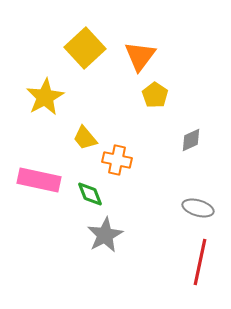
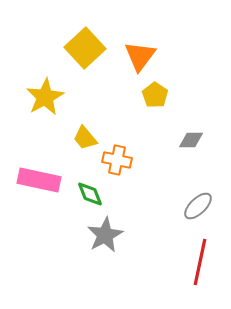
gray diamond: rotated 25 degrees clockwise
gray ellipse: moved 2 px up; rotated 60 degrees counterclockwise
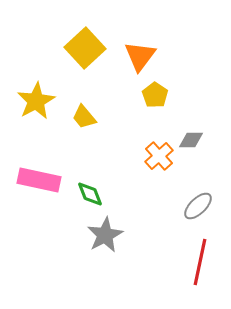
yellow star: moved 9 px left, 4 px down
yellow trapezoid: moved 1 px left, 21 px up
orange cross: moved 42 px right, 4 px up; rotated 36 degrees clockwise
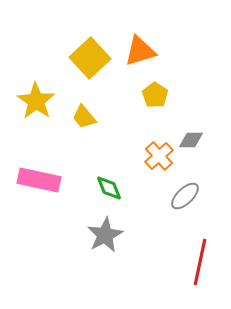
yellow square: moved 5 px right, 10 px down
orange triangle: moved 5 px up; rotated 36 degrees clockwise
yellow star: rotated 9 degrees counterclockwise
green diamond: moved 19 px right, 6 px up
gray ellipse: moved 13 px left, 10 px up
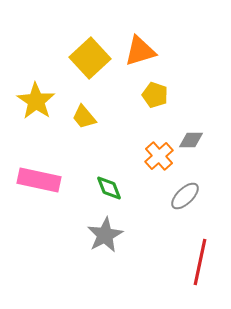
yellow pentagon: rotated 15 degrees counterclockwise
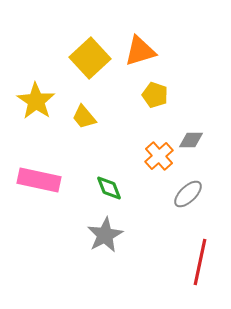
gray ellipse: moved 3 px right, 2 px up
